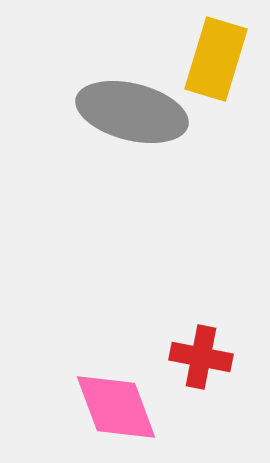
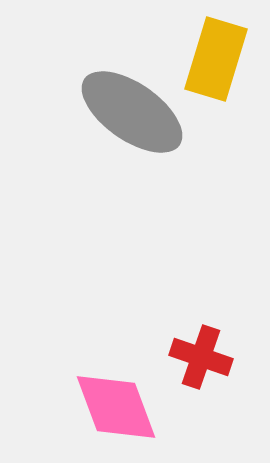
gray ellipse: rotated 21 degrees clockwise
red cross: rotated 8 degrees clockwise
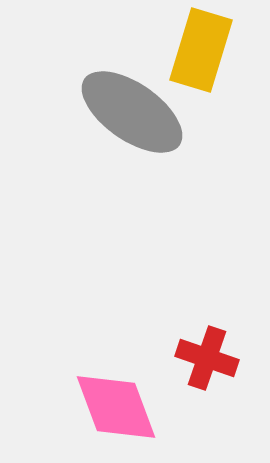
yellow rectangle: moved 15 px left, 9 px up
red cross: moved 6 px right, 1 px down
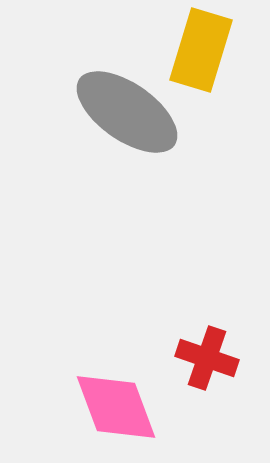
gray ellipse: moved 5 px left
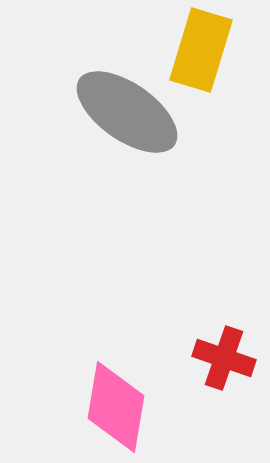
red cross: moved 17 px right
pink diamond: rotated 30 degrees clockwise
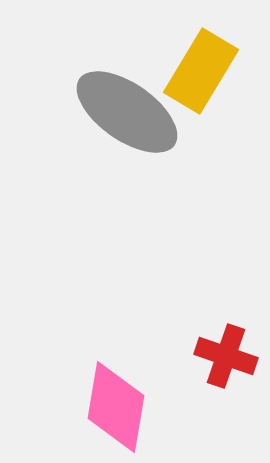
yellow rectangle: moved 21 px down; rotated 14 degrees clockwise
red cross: moved 2 px right, 2 px up
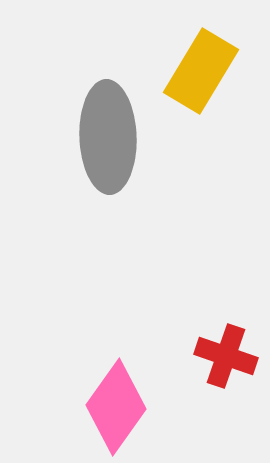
gray ellipse: moved 19 px left, 25 px down; rotated 53 degrees clockwise
pink diamond: rotated 26 degrees clockwise
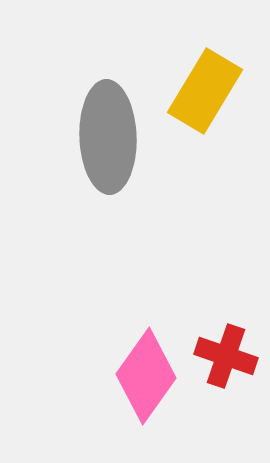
yellow rectangle: moved 4 px right, 20 px down
pink diamond: moved 30 px right, 31 px up
